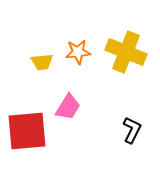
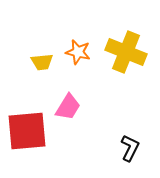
orange star: rotated 20 degrees clockwise
black L-shape: moved 2 px left, 18 px down
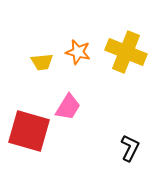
red square: moved 2 px right; rotated 21 degrees clockwise
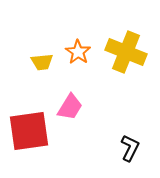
orange star: rotated 20 degrees clockwise
pink trapezoid: moved 2 px right
red square: rotated 24 degrees counterclockwise
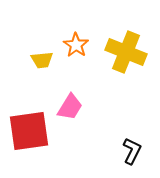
orange star: moved 2 px left, 7 px up
yellow trapezoid: moved 2 px up
black L-shape: moved 2 px right, 3 px down
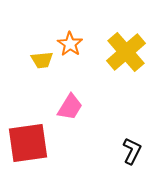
orange star: moved 6 px left, 1 px up
yellow cross: rotated 27 degrees clockwise
red square: moved 1 px left, 12 px down
